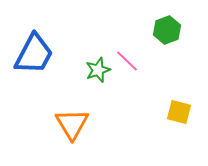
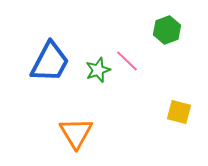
blue trapezoid: moved 16 px right, 8 px down
orange triangle: moved 4 px right, 9 px down
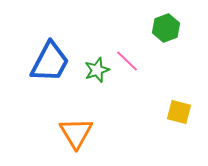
green hexagon: moved 1 px left, 2 px up
green star: moved 1 px left
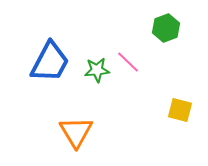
pink line: moved 1 px right, 1 px down
green star: rotated 15 degrees clockwise
yellow square: moved 1 px right, 2 px up
orange triangle: moved 1 px up
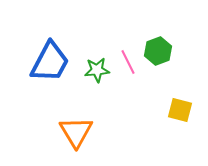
green hexagon: moved 8 px left, 23 px down
pink line: rotated 20 degrees clockwise
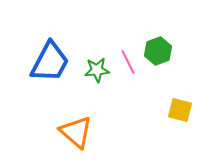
orange triangle: rotated 18 degrees counterclockwise
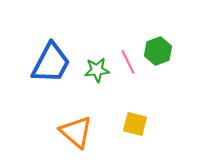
blue trapezoid: moved 1 px right, 1 px down
yellow square: moved 45 px left, 14 px down
